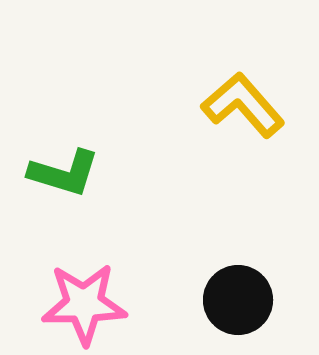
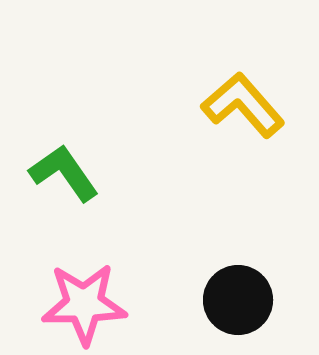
green L-shape: rotated 142 degrees counterclockwise
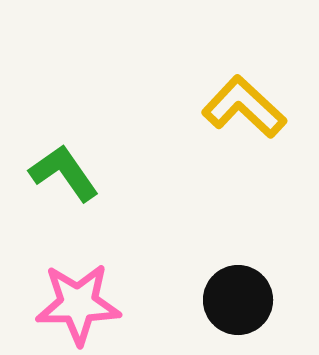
yellow L-shape: moved 1 px right, 2 px down; rotated 6 degrees counterclockwise
pink star: moved 6 px left
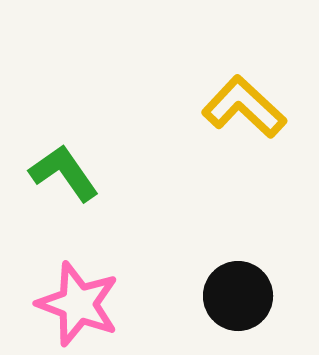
black circle: moved 4 px up
pink star: rotated 22 degrees clockwise
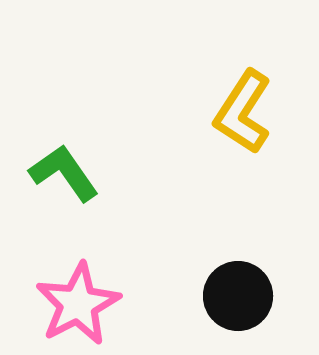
yellow L-shape: moved 1 px left, 5 px down; rotated 100 degrees counterclockwise
pink star: rotated 24 degrees clockwise
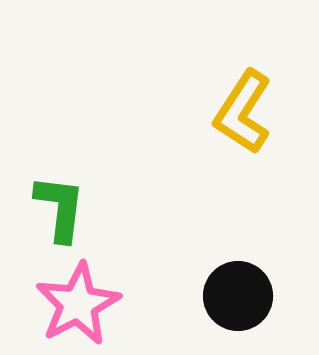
green L-shape: moved 4 px left, 35 px down; rotated 42 degrees clockwise
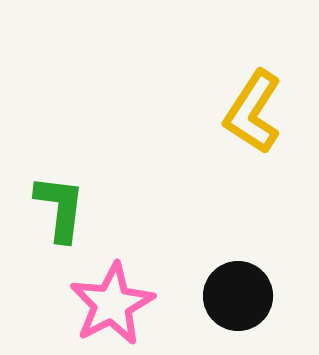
yellow L-shape: moved 10 px right
pink star: moved 34 px right
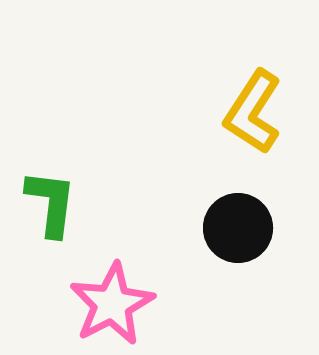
green L-shape: moved 9 px left, 5 px up
black circle: moved 68 px up
